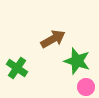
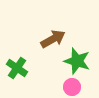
pink circle: moved 14 px left
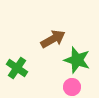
green star: moved 1 px up
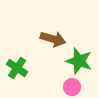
brown arrow: rotated 45 degrees clockwise
green star: moved 2 px right, 1 px down
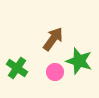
brown arrow: rotated 70 degrees counterclockwise
pink circle: moved 17 px left, 15 px up
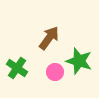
brown arrow: moved 4 px left, 1 px up
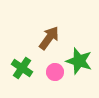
green cross: moved 5 px right
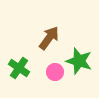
green cross: moved 3 px left
